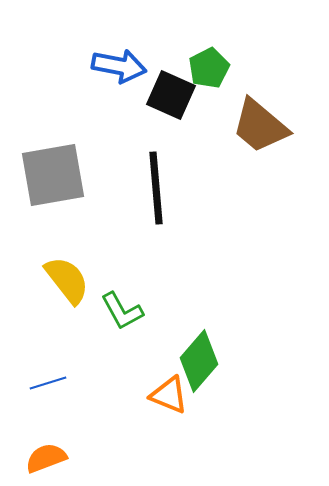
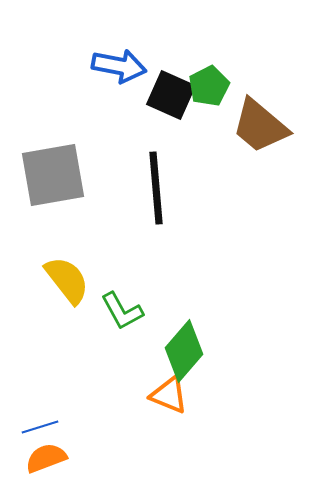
green pentagon: moved 18 px down
green diamond: moved 15 px left, 10 px up
blue line: moved 8 px left, 44 px down
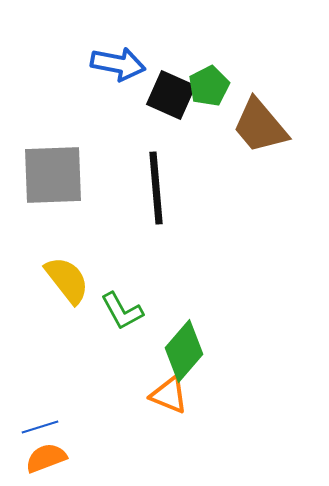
blue arrow: moved 1 px left, 2 px up
brown trapezoid: rotated 10 degrees clockwise
gray square: rotated 8 degrees clockwise
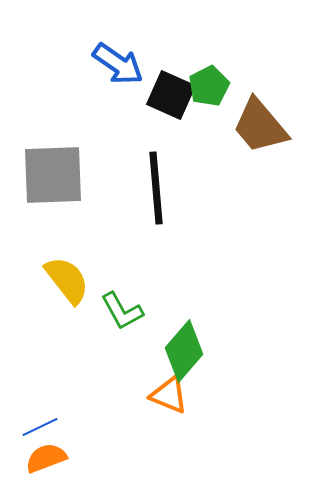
blue arrow: rotated 24 degrees clockwise
blue line: rotated 9 degrees counterclockwise
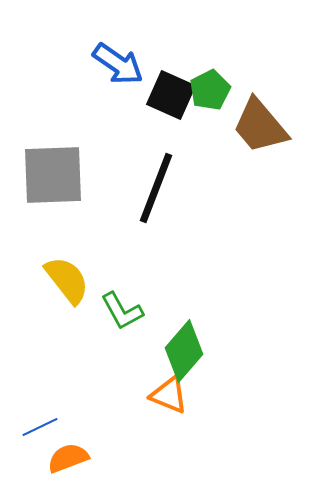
green pentagon: moved 1 px right, 4 px down
black line: rotated 26 degrees clockwise
orange semicircle: moved 22 px right
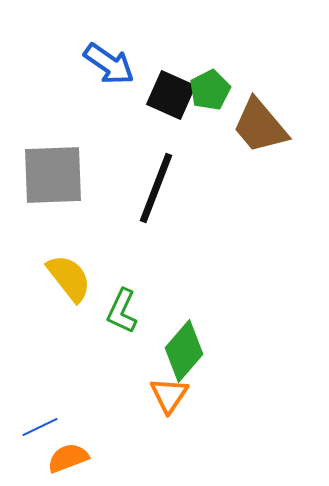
blue arrow: moved 9 px left
yellow semicircle: moved 2 px right, 2 px up
green L-shape: rotated 54 degrees clockwise
orange triangle: rotated 42 degrees clockwise
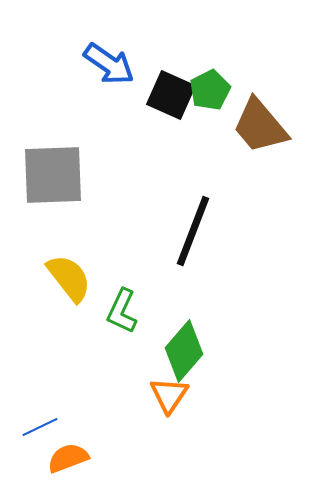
black line: moved 37 px right, 43 px down
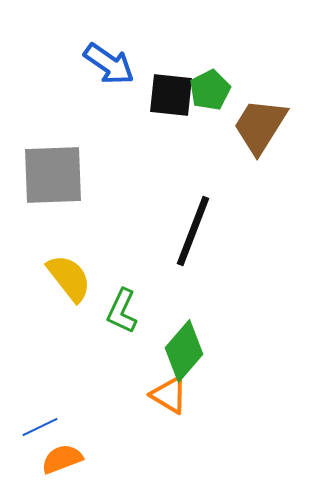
black square: rotated 18 degrees counterclockwise
brown trapezoid: rotated 72 degrees clockwise
orange triangle: rotated 33 degrees counterclockwise
orange semicircle: moved 6 px left, 1 px down
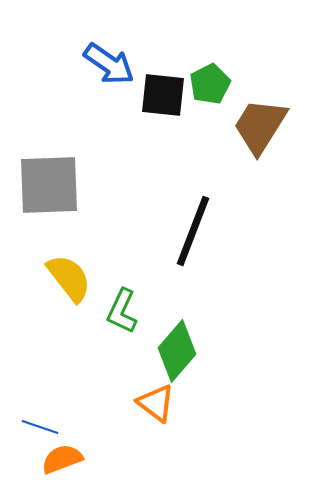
green pentagon: moved 6 px up
black square: moved 8 px left
gray square: moved 4 px left, 10 px down
green diamond: moved 7 px left
orange triangle: moved 13 px left, 8 px down; rotated 6 degrees clockwise
blue line: rotated 45 degrees clockwise
